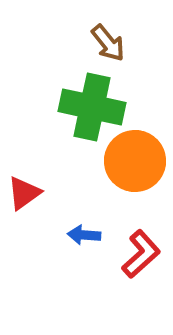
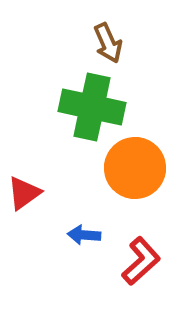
brown arrow: rotated 15 degrees clockwise
orange circle: moved 7 px down
red L-shape: moved 7 px down
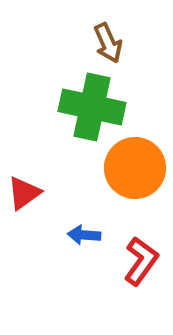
red L-shape: rotated 12 degrees counterclockwise
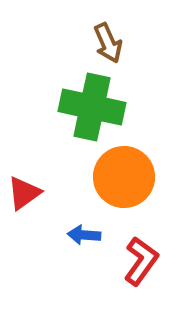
orange circle: moved 11 px left, 9 px down
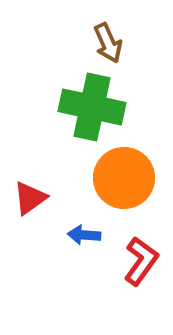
orange circle: moved 1 px down
red triangle: moved 6 px right, 5 px down
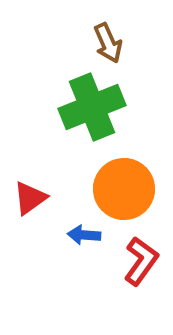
green cross: rotated 34 degrees counterclockwise
orange circle: moved 11 px down
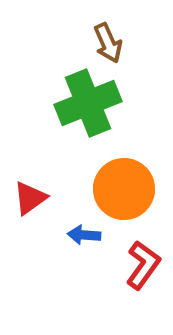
green cross: moved 4 px left, 4 px up
red L-shape: moved 2 px right, 4 px down
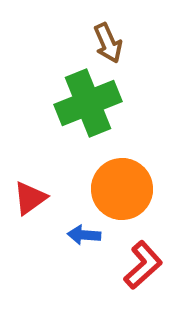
orange circle: moved 2 px left
red L-shape: rotated 12 degrees clockwise
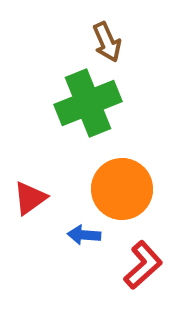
brown arrow: moved 1 px left, 1 px up
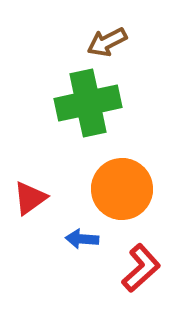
brown arrow: rotated 87 degrees clockwise
green cross: rotated 10 degrees clockwise
blue arrow: moved 2 px left, 4 px down
red L-shape: moved 2 px left, 3 px down
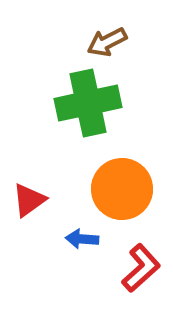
red triangle: moved 1 px left, 2 px down
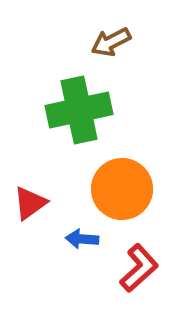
brown arrow: moved 4 px right
green cross: moved 9 px left, 7 px down
red triangle: moved 1 px right, 3 px down
red L-shape: moved 2 px left
